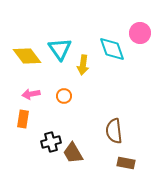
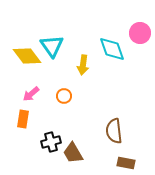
cyan triangle: moved 8 px left, 3 px up
pink arrow: rotated 30 degrees counterclockwise
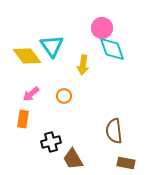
pink circle: moved 38 px left, 5 px up
brown trapezoid: moved 6 px down
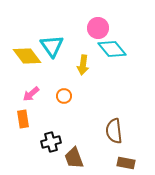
pink circle: moved 4 px left
cyan diamond: rotated 20 degrees counterclockwise
orange rectangle: rotated 18 degrees counterclockwise
brown trapezoid: moved 1 px right, 1 px up; rotated 10 degrees clockwise
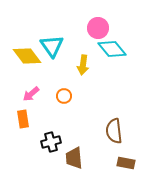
brown trapezoid: rotated 15 degrees clockwise
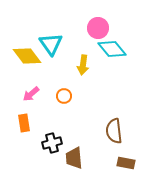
cyan triangle: moved 1 px left, 2 px up
orange rectangle: moved 1 px right, 4 px down
black cross: moved 1 px right, 1 px down
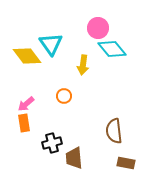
pink arrow: moved 5 px left, 10 px down
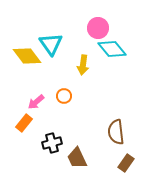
pink arrow: moved 10 px right, 2 px up
orange rectangle: rotated 48 degrees clockwise
brown semicircle: moved 2 px right, 1 px down
brown trapezoid: moved 3 px right; rotated 20 degrees counterclockwise
brown rectangle: rotated 66 degrees counterclockwise
